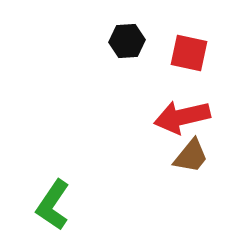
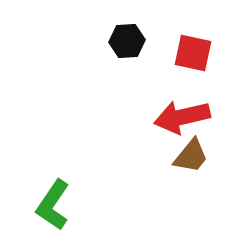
red square: moved 4 px right
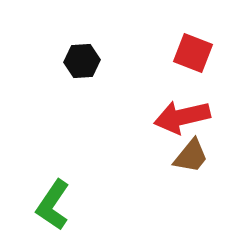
black hexagon: moved 45 px left, 20 px down
red square: rotated 9 degrees clockwise
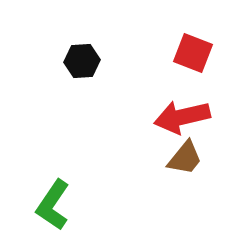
brown trapezoid: moved 6 px left, 2 px down
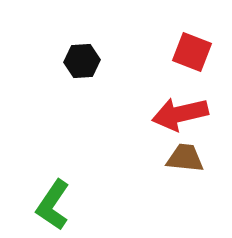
red square: moved 1 px left, 1 px up
red arrow: moved 2 px left, 3 px up
brown trapezoid: rotated 123 degrees counterclockwise
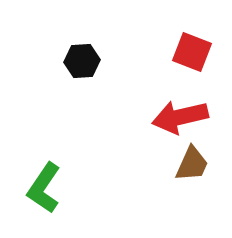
red arrow: moved 3 px down
brown trapezoid: moved 7 px right, 6 px down; rotated 108 degrees clockwise
green L-shape: moved 9 px left, 17 px up
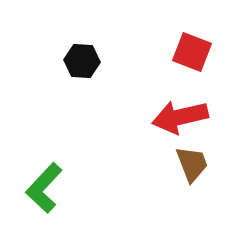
black hexagon: rotated 8 degrees clockwise
brown trapezoid: rotated 45 degrees counterclockwise
green L-shape: rotated 9 degrees clockwise
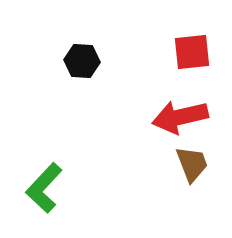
red square: rotated 27 degrees counterclockwise
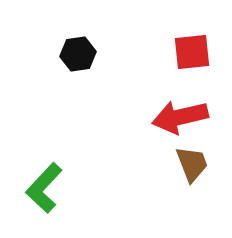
black hexagon: moved 4 px left, 7 px up; rotated 12 degrees counterclockwise
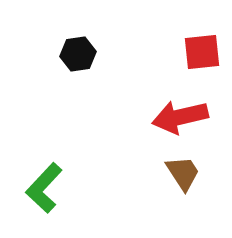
red square: moved 10 px right
brown trapezoid: moved 9 px left, 9 px down; rotated 12 degrees counterclockwise
